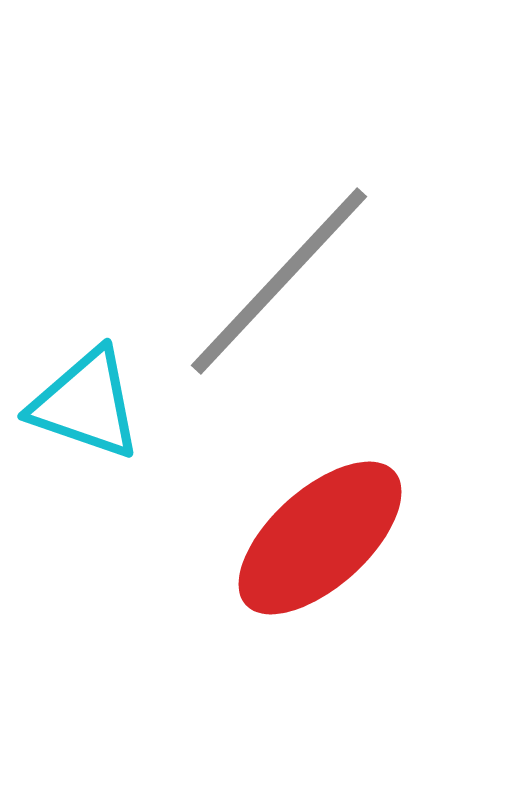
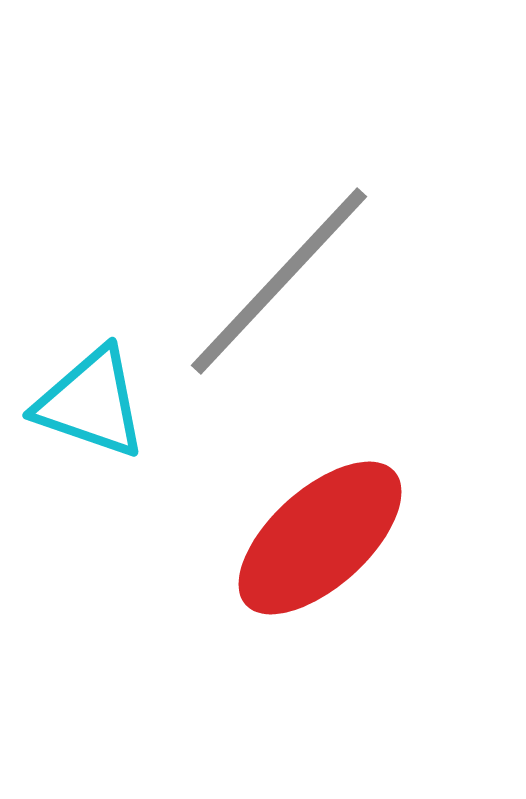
cyan triangle: moved 5 px right, 1 px up
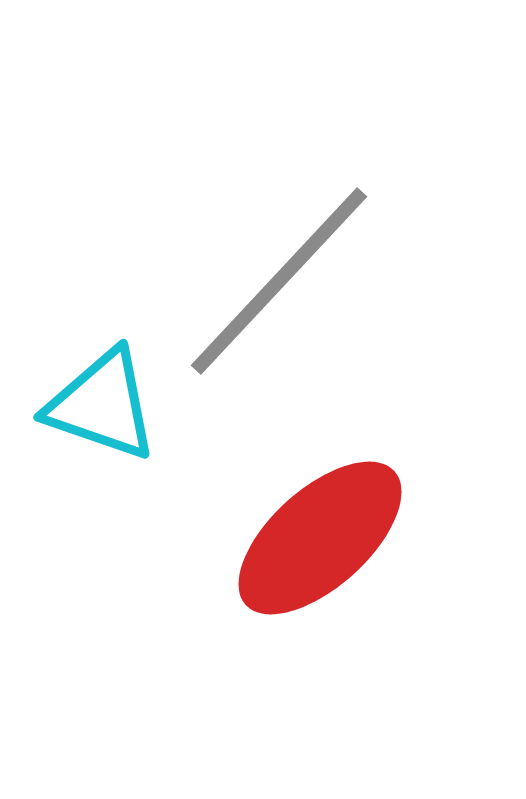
cyan triangle: moved 11 px right, 2 px down
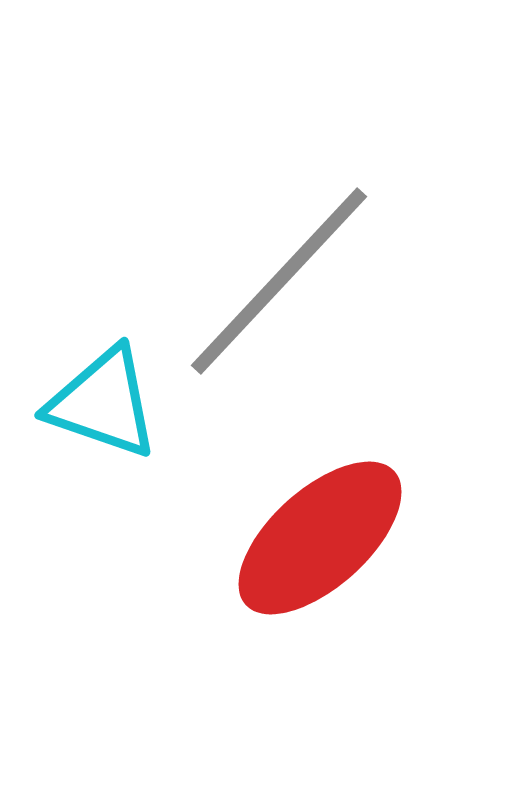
cyan triangle: moved 1 px right, 2 px up
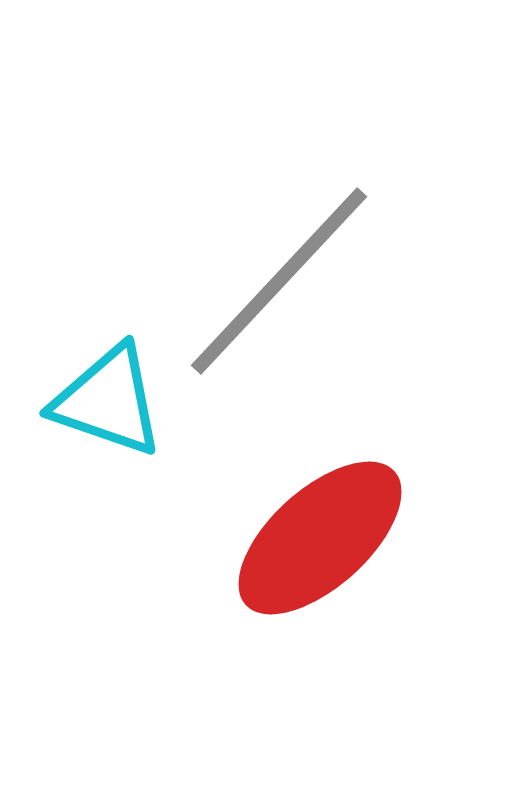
cyan triangle: moved 5 px right, 2 px up
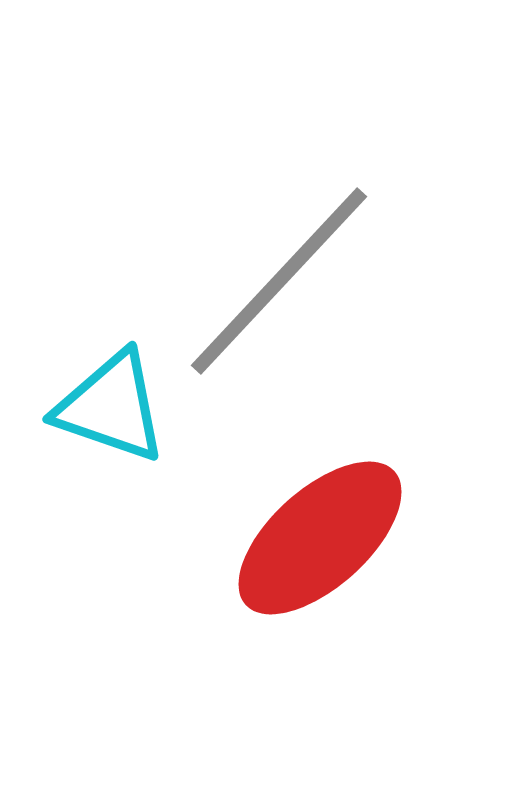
cyan triangle: moved 3 px right, 6 px down
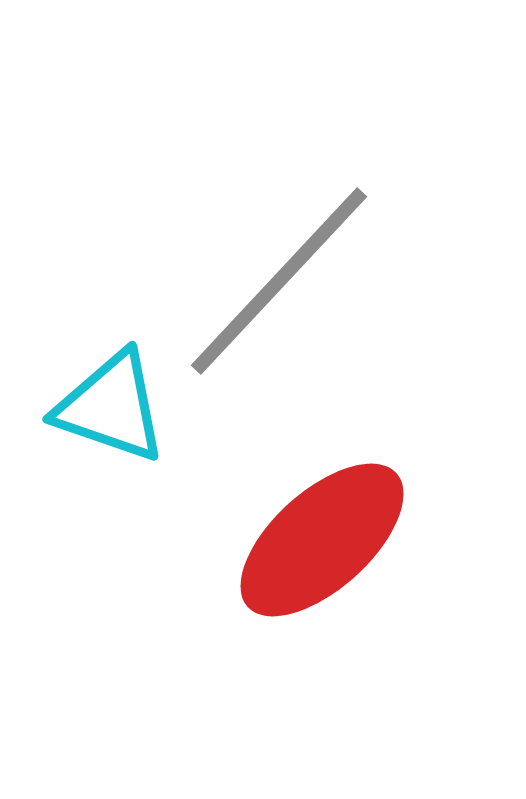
red ellipse: moved 2 px right, 2 px down
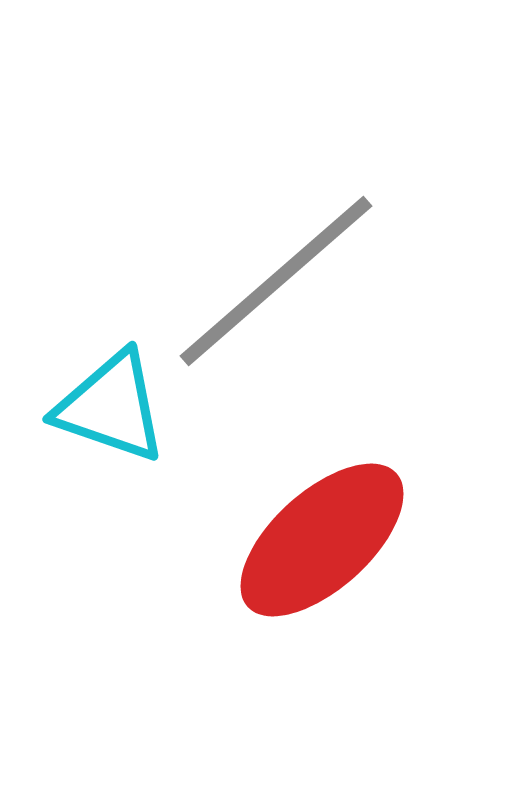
gray line: moved 3 px left; rotated 6 degrees clockwise
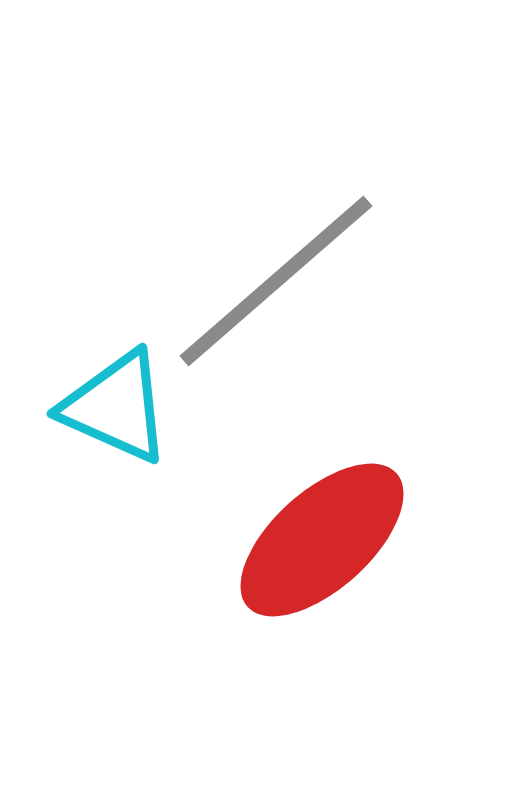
cyan triangle: moved 5 px right; rotated 5 degrees clockwise
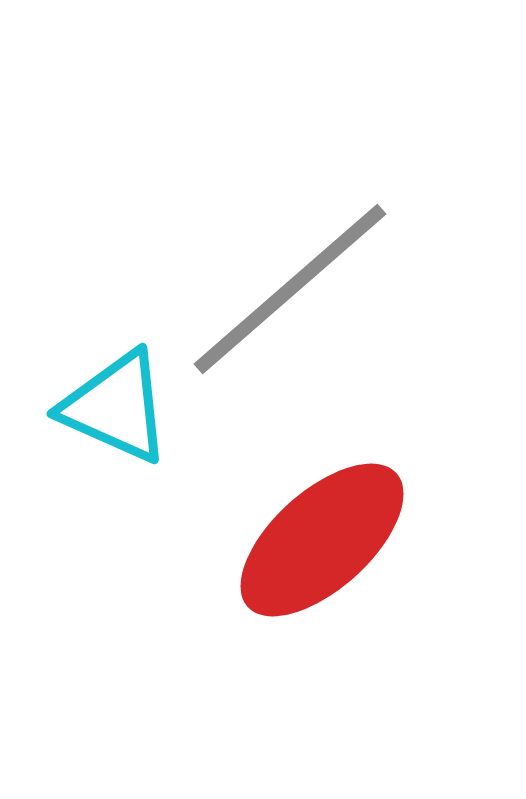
gray line: moved 14 px right, 8 px down
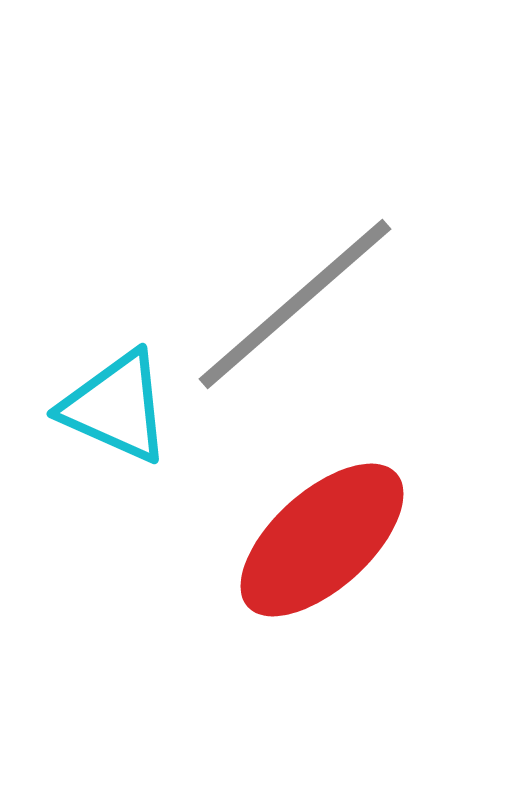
gray line: moved 5 px right, 15 px down
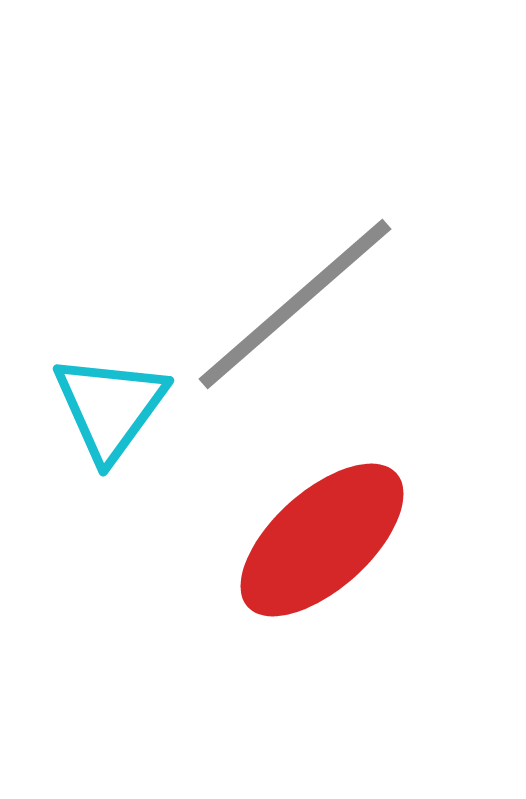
cyan triangle: moved 6 px left; rotated 42 degrees clockwise
